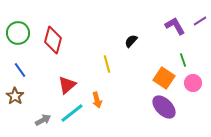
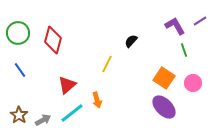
green line: moved 1 px right, 10 px up
yellow line: rotated 42 degrees clockwise
brown star: moved 4 px right, 19 px down
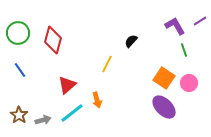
pink circle: moved 4 px left
gray arrow: rotated 14 degrees clockwise
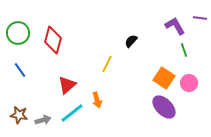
purple line: moved 3 px up; rotated 40 degrees clockwise
brown star: rotated 24 degrees counterclockwise
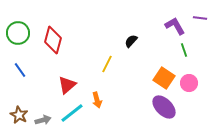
brown star: rotated 18 degrees clockwise
